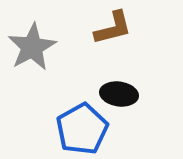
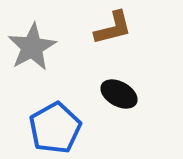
black ellipse: rotated 21 degrees clockwise
blue pentagon: moved 27 px left, 1 px up
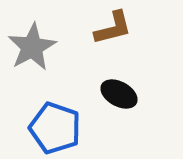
blue pentagon: rotated 24 degrees counterclockwise
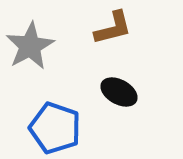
gray star: moved 2 px left, 1 px up
black ellipse: moved 2 px up
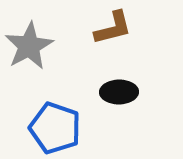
gray star: moved 1 px left
black ellipse: rotated 30 degrees counterclockwise
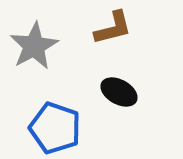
gray star: moved 5 px right
black ellipse: rotated 30 degrees clockwise
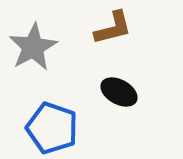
gray star: moved 1 px left, 1 px down
blue pentagon: moved 3 px left
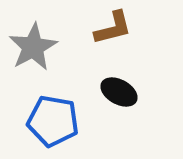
blue pentagon: moved 1 px right, 7 px up; rotated 9 degrees counterclockwise
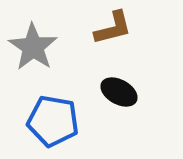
gray star: rotated 9 degrees counterclockwise
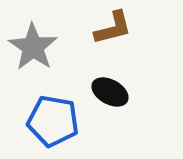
black ellipse: moved 9 px left
